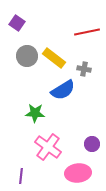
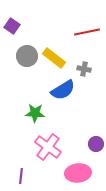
purple square: moved 5 px left, 3 px down
purple circle: moved 4 px right
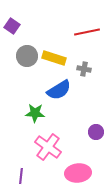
yellow rectangle: rotated 20 degrees counterclockwise
blue semicircle: moved 4 px left
purple circle: moved 12 px up
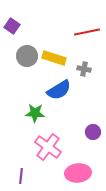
purple circle: moved 3 px left
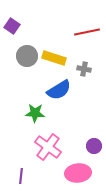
purple circle: moved 1 px right, 14 px down
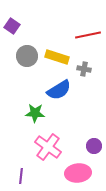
red line: moved 1 px right, 3 px down
yellow rectangle: moved 3 px right, 1 px up
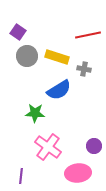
purple square: moved 6 px right, 6 px down
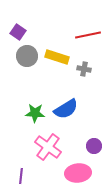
blue semicircle: moved 7 px right, 19 px down
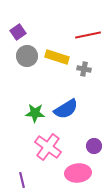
purple square: rotated 21 degrees clockwise
purple line: moved 1 px right, 4 px down; rotated 21 degrees counterclockwise
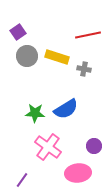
purple line: rotated 49 degrees clockwise
